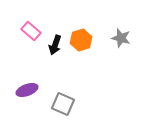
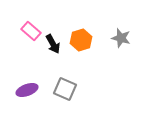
black arrow: moved 2 px left, 1 px up; rotated 48 degrees counterclockwise
gray square: moved 2 px right, 15 px up
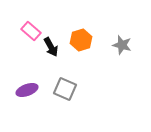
gray star: moved 1 px right, 7 px down
black arrow: moved 2 px left, 3 px down
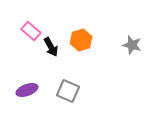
gray star: moved 10 px right
gray square: moved 3 px right, 2 px down
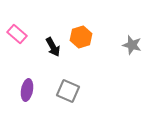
pink rectangle: moved 14 px left, 3 px down
orange hexagon: moved 3 px up
black arrow: moved 2 px right
purple ellipse: rotated 60 degrees counterclockwise
